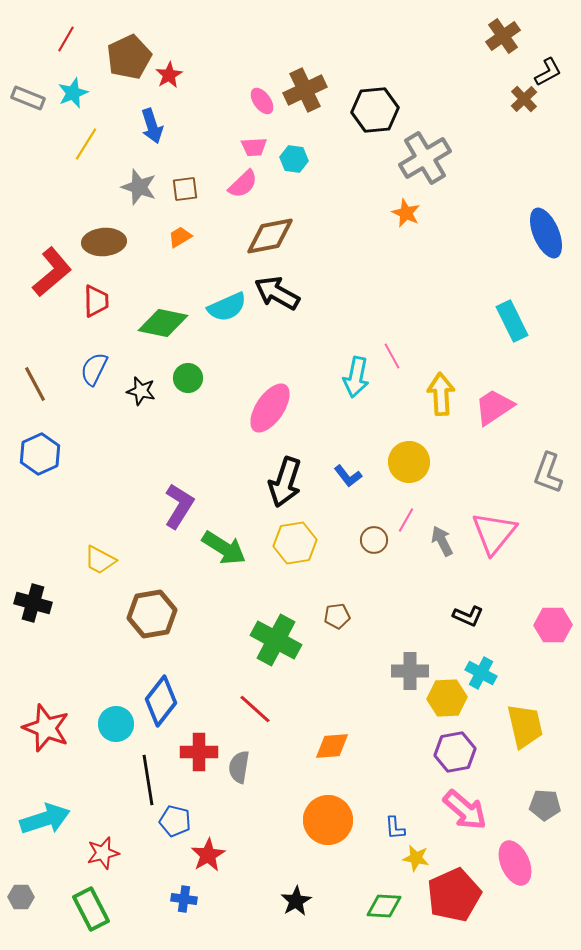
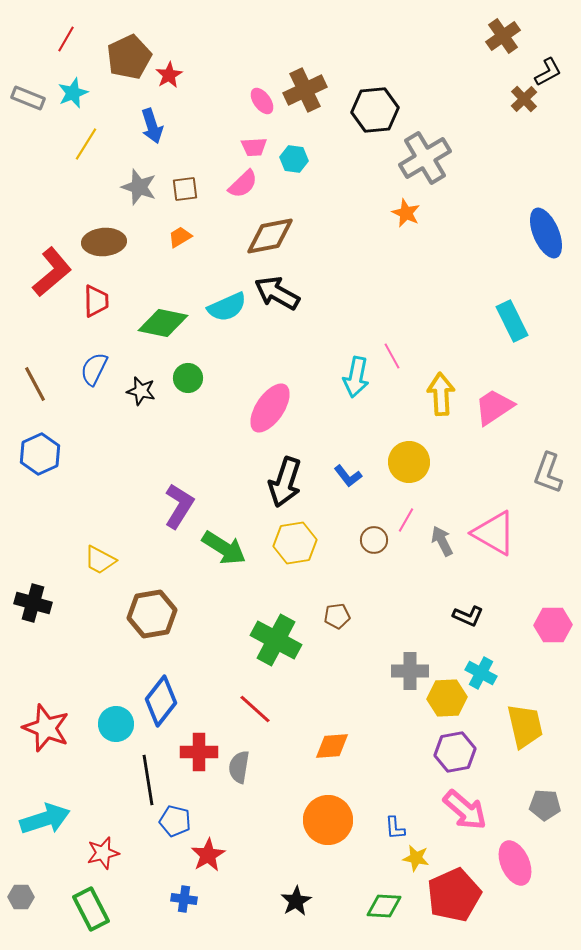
pink triangle at (494, 533): rotated 39 degrees counterclockwise
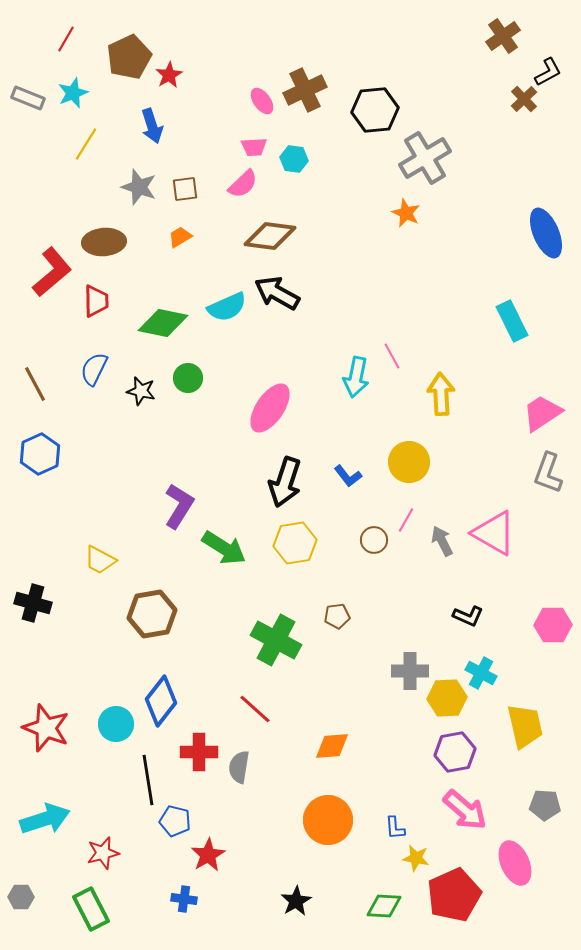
brown diamond at (270, 236): rotated 18 degrees clockwise
pink trapezoid at (494, 407): moved 48 px right, 6 px down
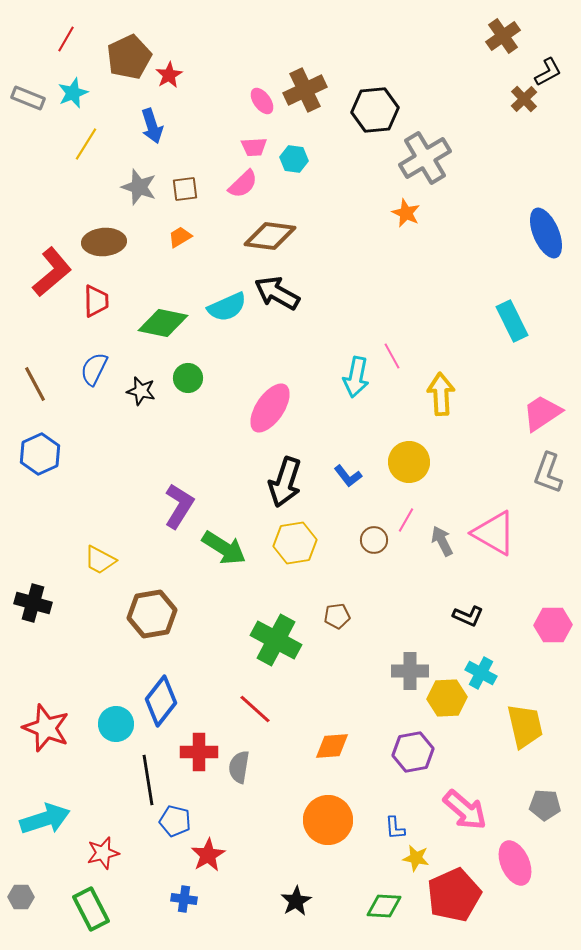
purple hexagon at (455, 752): moved 42 px left
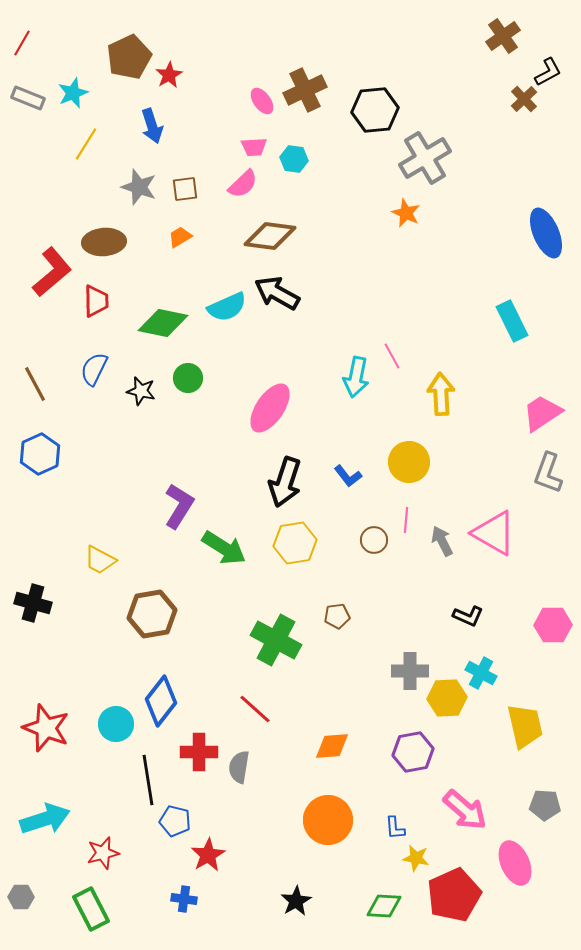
red line at (66, 39): moved 44 px left, 4 px down
pink line at (406, 520): rotated 25 degrees counterclockwise
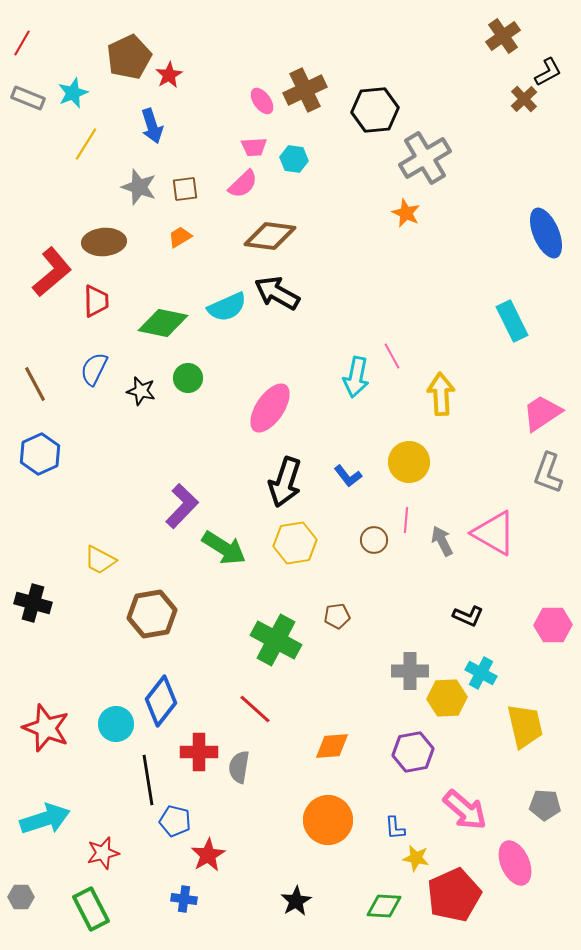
purple L-shape at (179, 506): moved 3 px right; rotated 12 degrees clockwise
